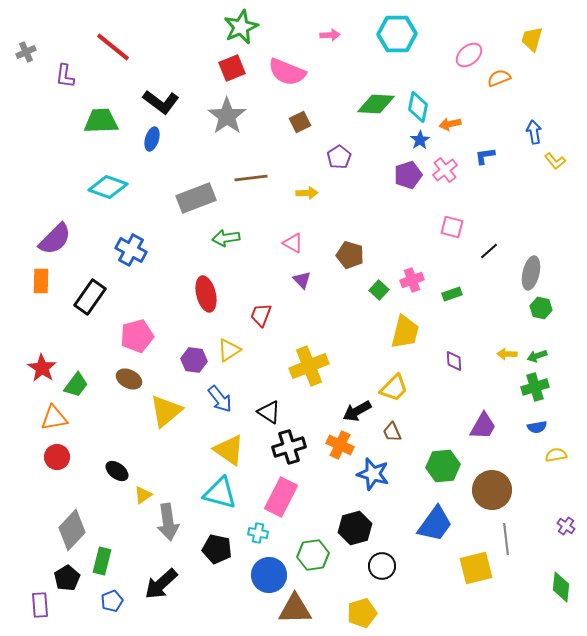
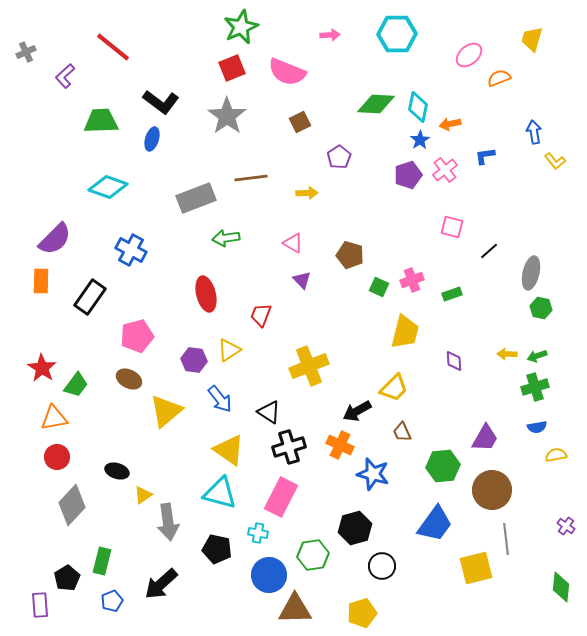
purple L-shape at (65, 76): rotated 40 degrees clockwise
green square at (379, 290): moved 3 px up; rotated 18 degrees counterclockwise
purple trapezoid at (483, 426): moved 2 px right, 12 px down
brown trapezoid at (392, 432): moved 10 px right
black ellipse at (117, 471): rotated 20 degrees counterclockwise
gray diamond at (72, 530): moved 25 px up
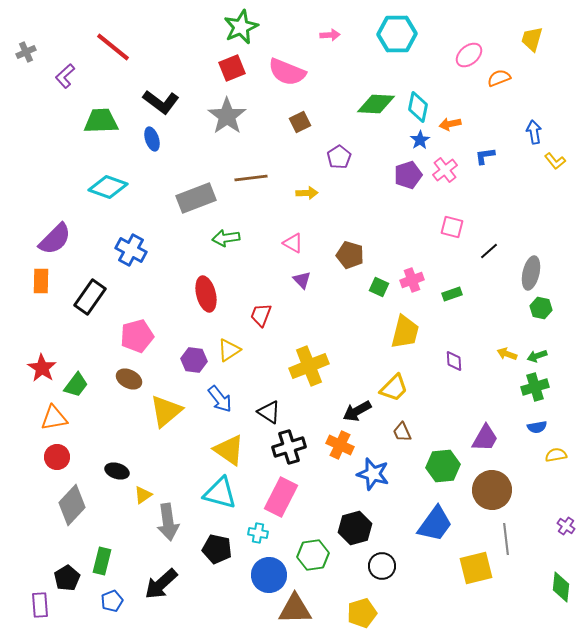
blue ellipse at (152, 139): rotated 35 degrees counterclockwise
yellow arrow at (507, 354): rotated 18 degrees clockwise
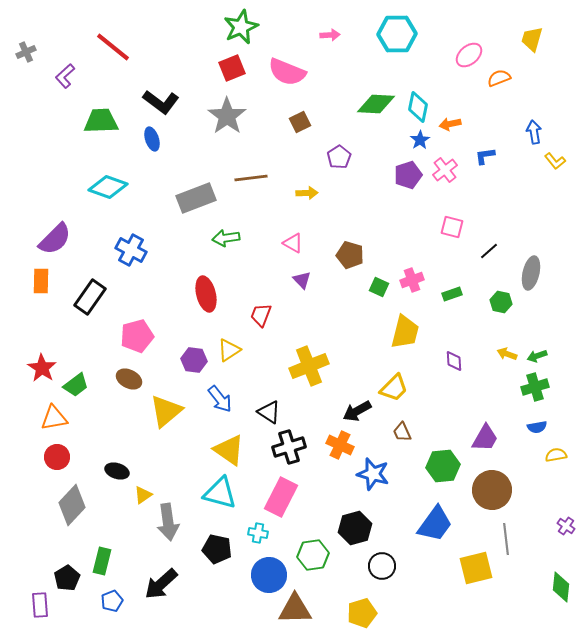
green hexagon at (541, 308): moved 40 px left, 6 px up
green trapezoid at (76, 385): rotated 16 degrees clockwise
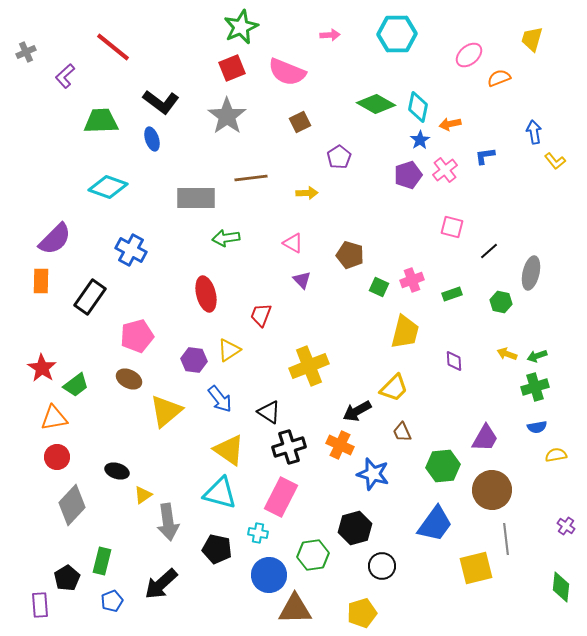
green diamond at (376, 104): rotated 27 degrees clockwise
gray rectangle at (196, 198): rotated 21 degrees clockwise
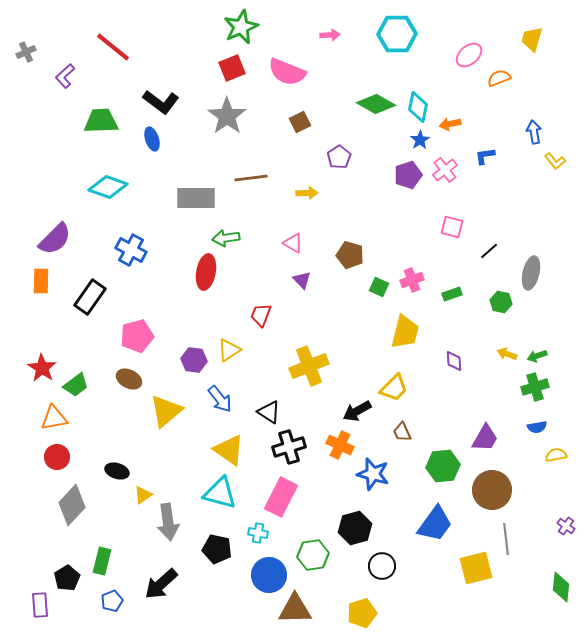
red ellipse at (206, 294): moved 22 px up; rotated 24 degrees clockwise
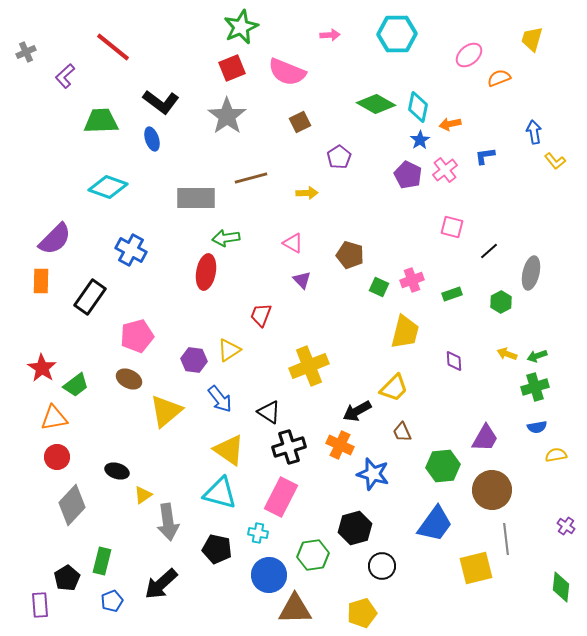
purple pentagon at (408, 175): rotated 28 degrees counterclockwise
brown line at (251, 178): rotated 8 degrees counterclockwise
green hexagon at (501, 302): rotated 20 degrees clockwise
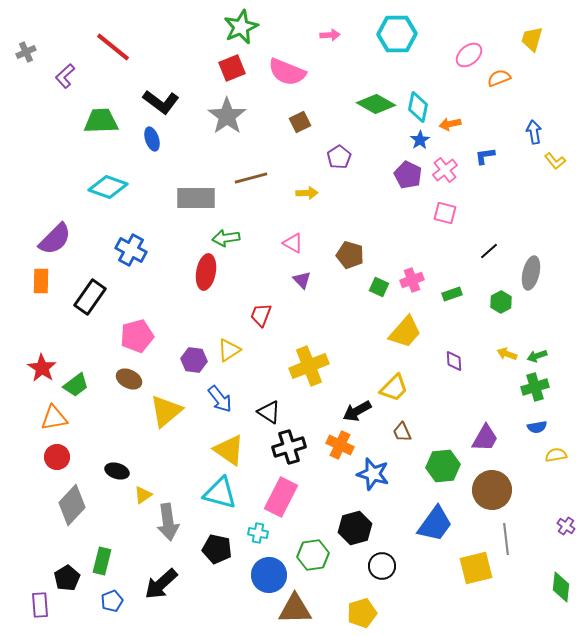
pink square at (452, 227): moved 7 px left, 14 px up
yellow trapezoid at (405, 332): rotated 27 degrees clockwise
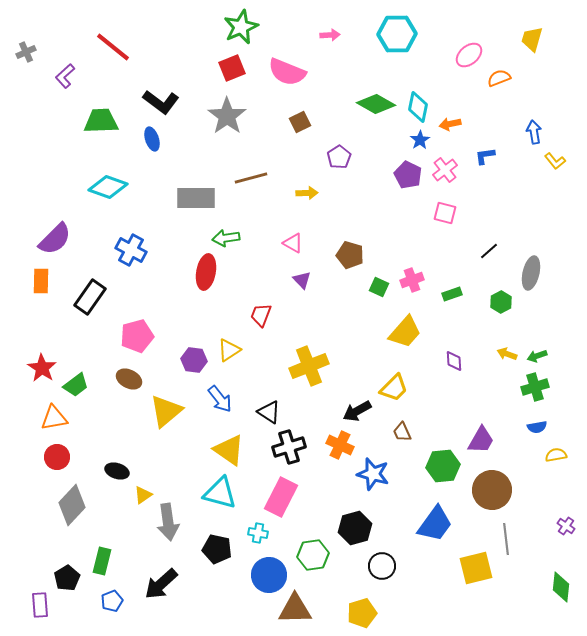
purple trapezoid at (485, 438): moved 4 px left, 2 px down
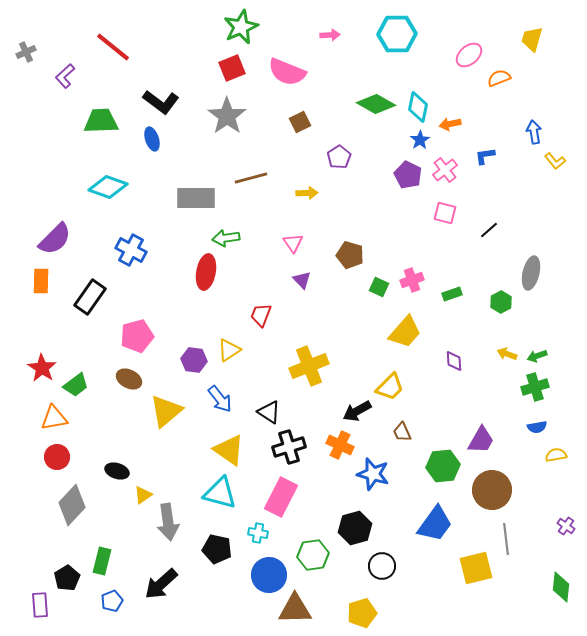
pink triangle at (293, 243): rotated 25 degrees clockwise
black line at (489, 251): moved 21 px up
yellow trapezoid at (394, 388): moved 4 px left, 1 px up
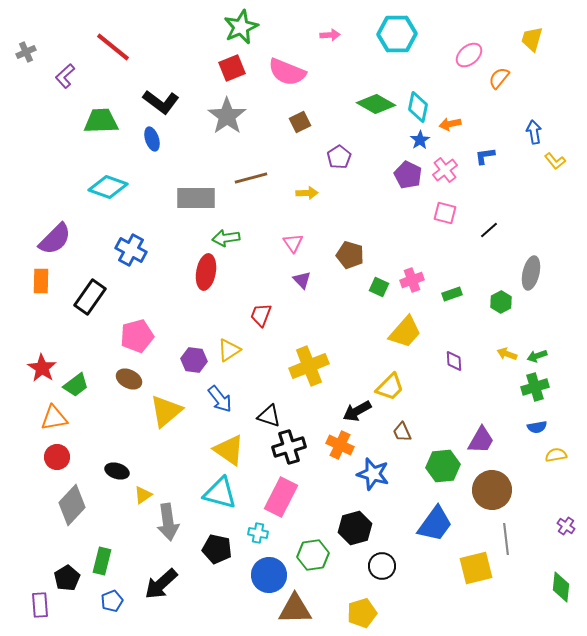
orange semicircle at (499, 78): rotated 30 degrees counterclockwise
black triangle at (269, 412): moved 4 px down; rotated 15 degrees counterclockwise
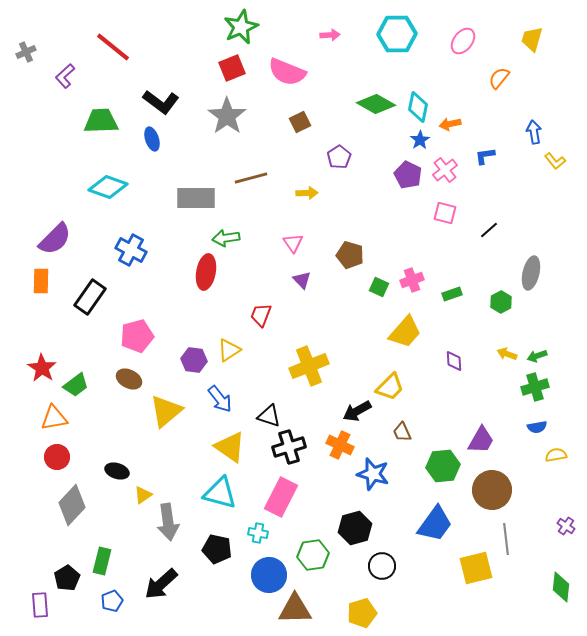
pink ellipse at (469, 55): moved 6 px left, 14 px up; rotated 12 degrees counterclockwise
yellow triangle at (229, 450): moved 1 px right, 3 px up
